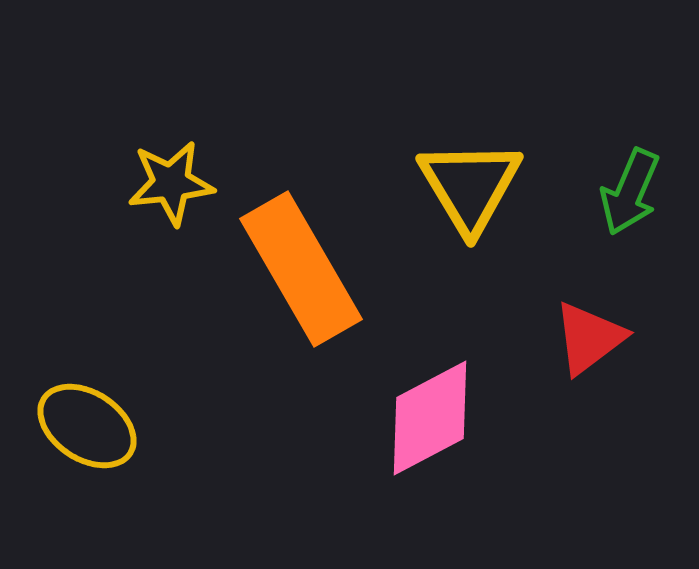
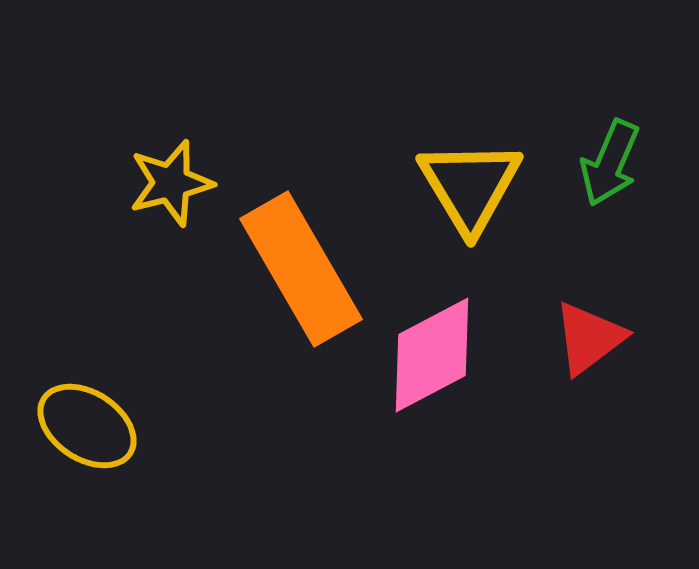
yellow star: rotated 8 degrees counterclockwise
green arrow: moved 20 px left, 29 px up
pink diamond: moved 2 px right, 63 px up
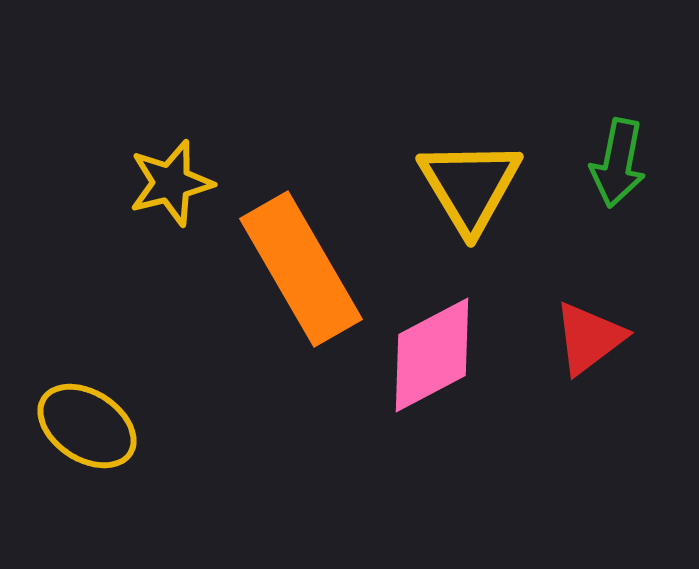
green arrow: moved 8 px right; rotated 12 degrees counterclockwise
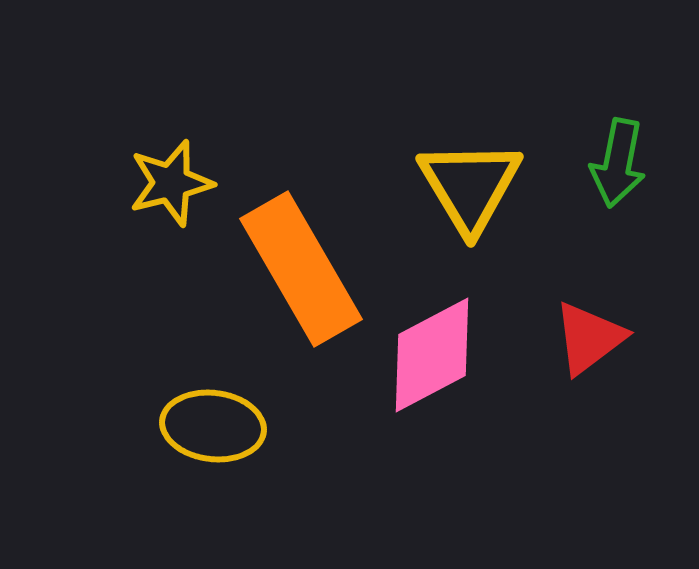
yellow ellipse: moved 126 px right; rotated 26 degrees counterclockwise
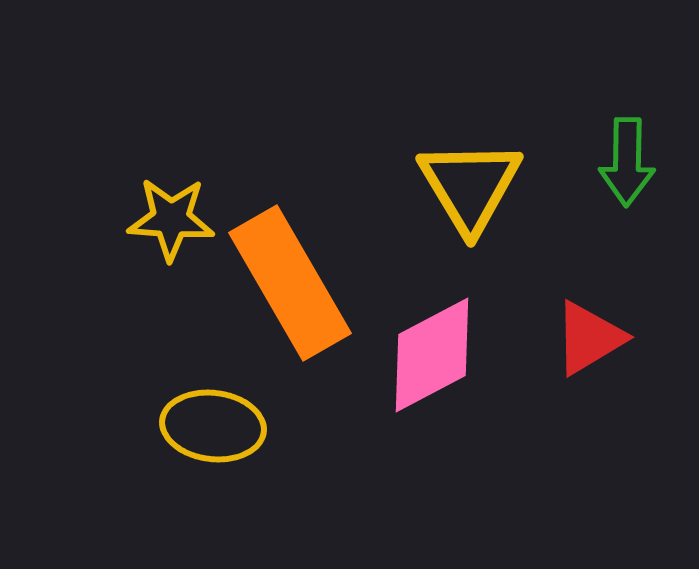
green arrow: moved 9 px right, 1 px up; rotated 10 degrees counterclockwise
yellow star: moved 36 px down; rotated 18 degrees clockwise
orange rectangle: moved 11 px left, 14 px down
red triangle: rotated 6 degrees clockwise
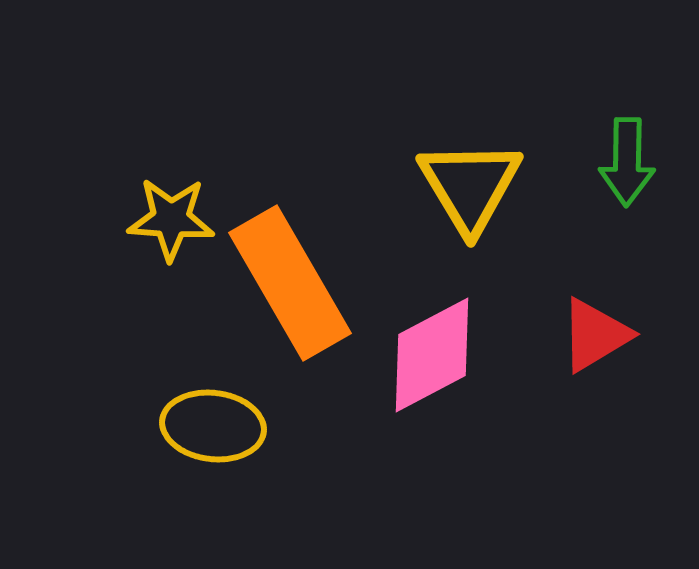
red triangle: moved 6 px right, 3 px up
